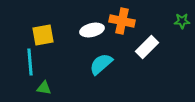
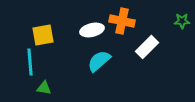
cyan semicircle: moved 2 px left, 3 px up
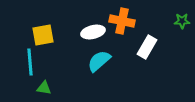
white ellipse: moved 1 px right, 2 px down
white rectangle: rotated 15 degrees counterclockwise
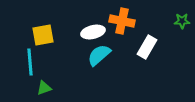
cyan semicircle: moved 6 px up
green triangle: rotated 28 degrees counterclockwise
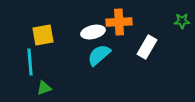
orange cross: moved 3 px left, 1 px down; rotated 15 degrees counterclockwise
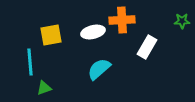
orange cross: moved 3 px right, 2 px up
yellow square: moved 8 px right
cyan semicircle: moved 14 px down
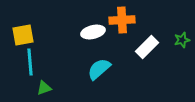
green star: moved 19 px down; rotated 14 degrees counterclockwise
yellow square: moved 28 px left
white rectangle: rotated 15 degrees clockwise
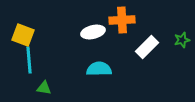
yellow square: rotated 30 degrees clockwise
cyan line: moved 1 px left, 2 px up
cyan semicircle: rotated 40 degrees clockwise
green triangle: rotated 28 degrees clockwise
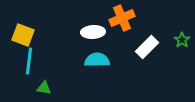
orange cross: moved 2 px up; rotated 20 degrees counterclockwise
white ellipse: rotated 10 degrees clockwise
green star: rotated 21 degrees counterclockwise
cyan line: moved 1 px down; rotated 12 degrees clockwise
cyan semicircle: moved 2 px left, 9 px up
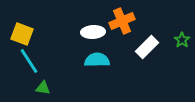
orange cross: moved 3 px down
yellow square: moved 1 px left, 1 px up
cyan line: rotated 40 degrees counterclockwise
green triangle: moved 1 px left
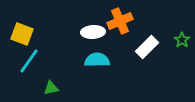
orange cross: moved 2 px left
cyan line: rotated 68 degrees clockwise
green triangle: moved 8 px right; rotated 21 degrees counterclockwise
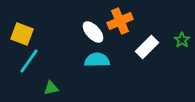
white ellipse: rotated 50 degrees clockwise
